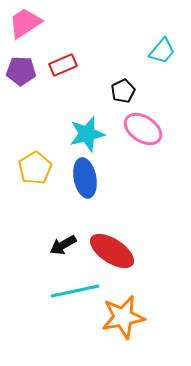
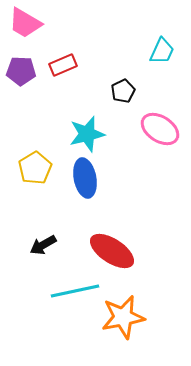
pink trapezoid: rotated 117 degrees counterclockwise
cyan trapezoid: rotated 16 degrees counterclockwise
pink ellipse: moved 17 px right
black arrow: moved 20 px left
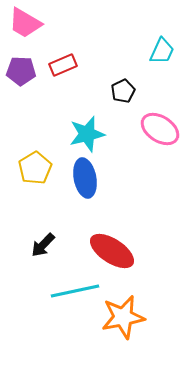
black arrow: rotated 16 degrees counterclockwise
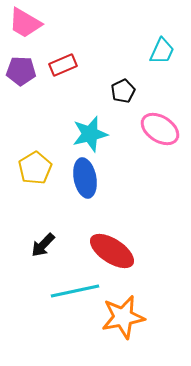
cyan star: moved 3 px right
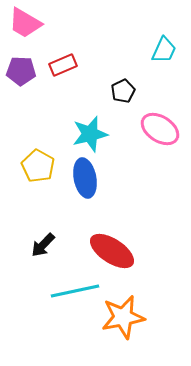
cyan trapezoid: moved 2 px right, 1 px up
yellow pentagon: moved 3 px right, 2 px up; rotated 12 degrees counterclockwise
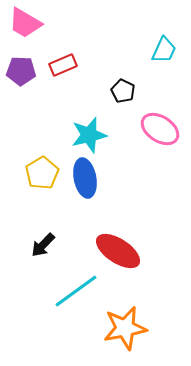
black pentagon: rotated 20 degrees counterclockwise
cyan star: moved 1 px left, 1 px down
yellow pentagon: moved 4 px right, 7 px down; rotated 12 degrees clockwise
red ellipse: moved 6 px right
cyan line: moved 1 px right; rotated 24 degrees counterclockwise
orange star: moved 2 px right, 11 px down
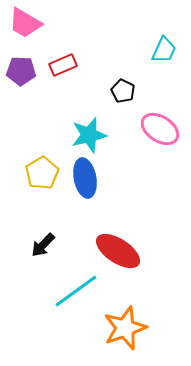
orange star: rotated 9 degrees counterclockwise
